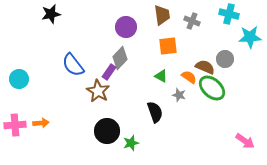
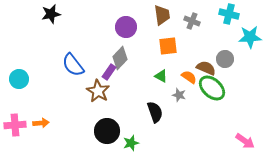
brown semicircle: moved 1 px right, 1 px down
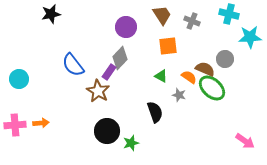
brown trapezoid: rotated 25 degrees counterclockwise
brown semicircle: moved 1 px left, 1 px down
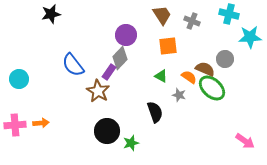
purple circle: moved 8 px down
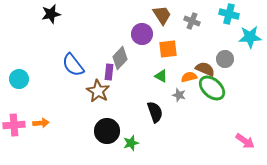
purple circle: moved 16 px right, 1 px up
orange square: moved 3 px down
purple rectangle: rotated 28 degrees counterclockwise
orange semicircle: rotated 49 degrees counterclockwise
pink cross: moved 1 px left
